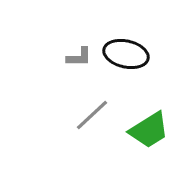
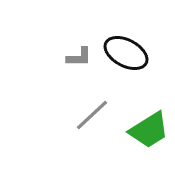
black ellipse: moved 1 px up; rotated 15 degrees clockwise
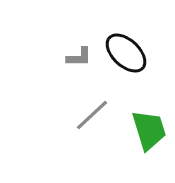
black ellipse: rotated 15 degrees clockwise
green trapezoid: rotated 75 degrees counterclockwise
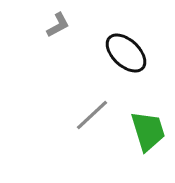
gray L-shape: moved 21 px left, 32 px up; rotated 28 degrees counterclockwise
green trapezoid: moved 1 px left, 1 px down
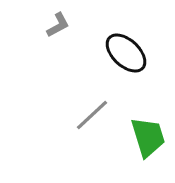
green trapezoid: moved 6 px down
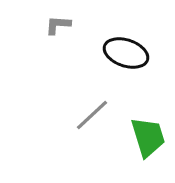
gray L-shape: rotated 148 degrees counterclockwise
black ellipse: rotated 24 degrees counterclockwise
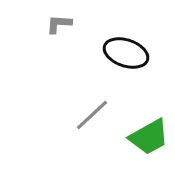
gray L-shape: moved 1 px right, 1 px up
green trapezoid: moved 1 px right; rotated 78 degrees clockwise
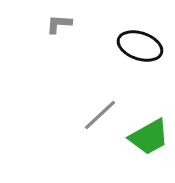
black ellipse: moved 14 px right, 7 px up
gray line: moved 8 px right
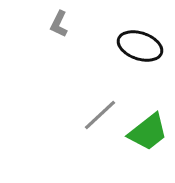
gray L-shape: rotated 68 degrees counterclockwise
green trapezoid: moved 1 px left, 5 px up; rotated 9 degrees counterclockwise
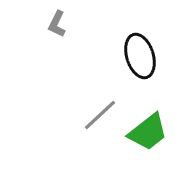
gray L-shape: moved 2 px left
black ellipse: moved 10 px down; rotated 54 degrees clockwise
